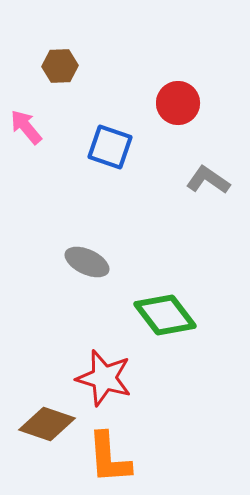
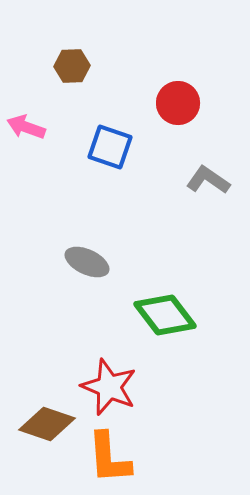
brown hexagon: moved 12 px right
pink arrow: rotated 30 degrees counterclockwise
red star: moved 5 px right, 9 px down; rotated 6 degrees clockwise
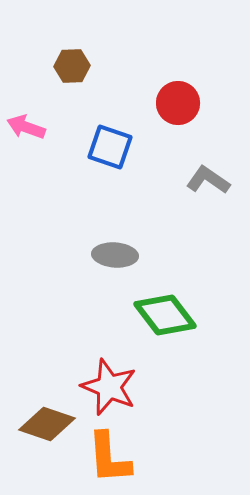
gray ellipse: moved 28 px right, 7 px up; rotated 21 degrees counterclockwise
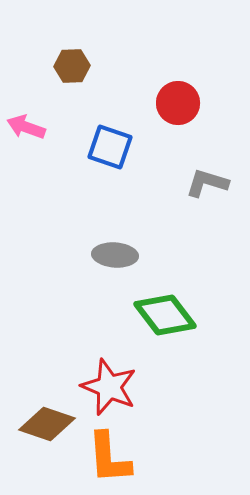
gray L-shape: moved 1 px left, 3 px down; rotated 18 degrees counterclockwise
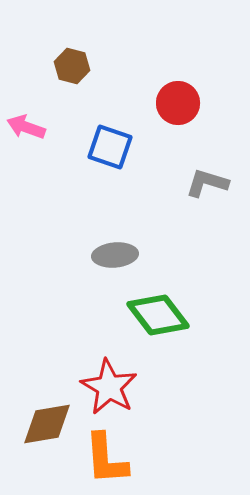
brown hexagon: rotated 16 degrees clockwise
gray ellipse: rotated 9 degrees counterclockwise
green diamond: moved 7 px left
red star: rotated 8 degrees clockwise
brown diamond: rotated 28 degrees counterclockwise
orange L-shape: moved 3 px left, 1 px down
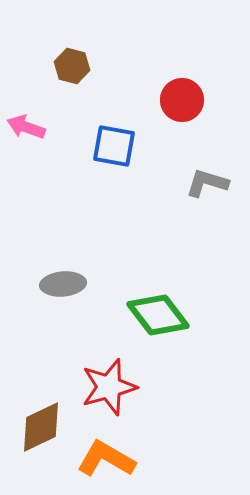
red circle: moved 4 px right, 3 px up
blue square: moved 4 px right, 1 px up; rotated 9 degrees counterclockwise
gray ellipse: moved 52 px left, 29 px down
red star: rotated 26 degrees clockwise
brown diamond: moved 6 px left, 3 px down; rotated 16 degrees counterclockwise
orange L-shape: rotated 124 degrees clockwise
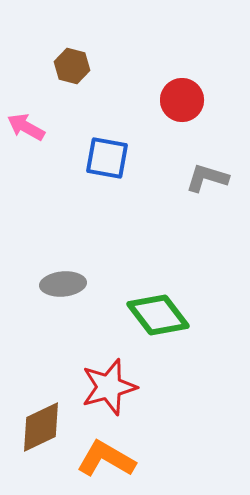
pink arrow: rotated 9 degrees clockwise
blue square: moved 7 px left, 12 px down
gray L-shape: moved 5 px up
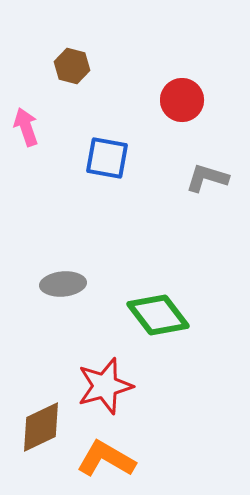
pink arrow: rotated 42 degrees clockwise
red star: moved 4 px left, 1 px up
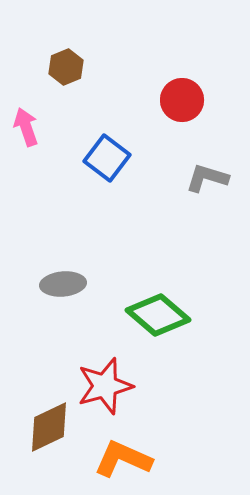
brown hexagon: moved 6 px left, 1 px down; rotated 24 degrees clockwise
blue square: rotated 27 degrees clockwise
green diamond: rotated 12 degrees counterclockwise
brown diamond: moved 8 px right
orange L-shape: moved 17 px right; rotated 6 degrees counterclockwise
